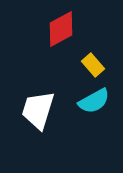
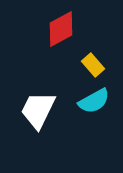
white trapezoid: rotated 9 degrees clockwise
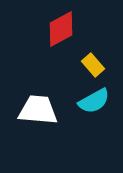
white trapezoid: rotated 69 degrees clockwise
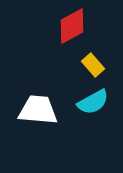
red diamond: moved 11 px right, 3 px up
cyan semicircle: moved 1 px left, 1 px down
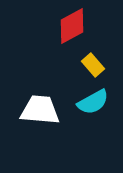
white trapezoid: moved 2 px right
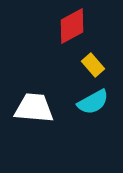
white trapezoid: moved 6 px left, 2 px up
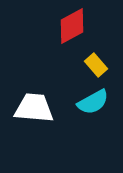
yellow rectangle: moved 3 px right
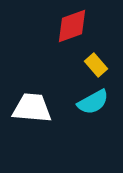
red diamond: rotated 9 degrees clockwise
white trapezoid: moved 2 px left
